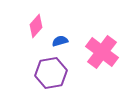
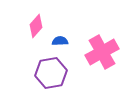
blue semicircle: rotated 14 degrees clockwise
pink cross: rotated 24 degrees clockwise
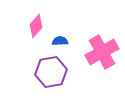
purple hexagon: moved 1 px up
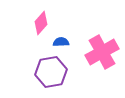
pink diamond: moved 5 px right, 3 px up
blue semicircle: moved 1 px right, 1 px down
